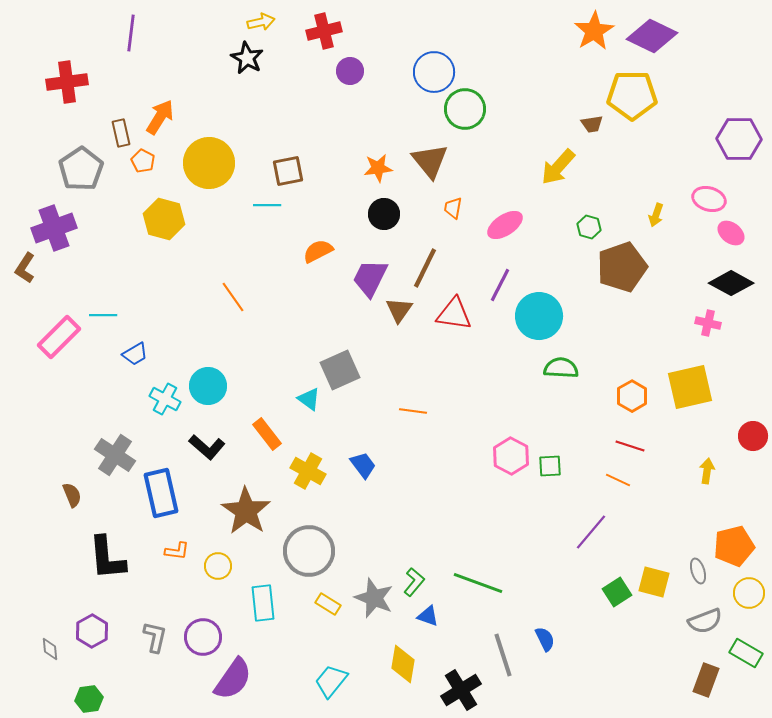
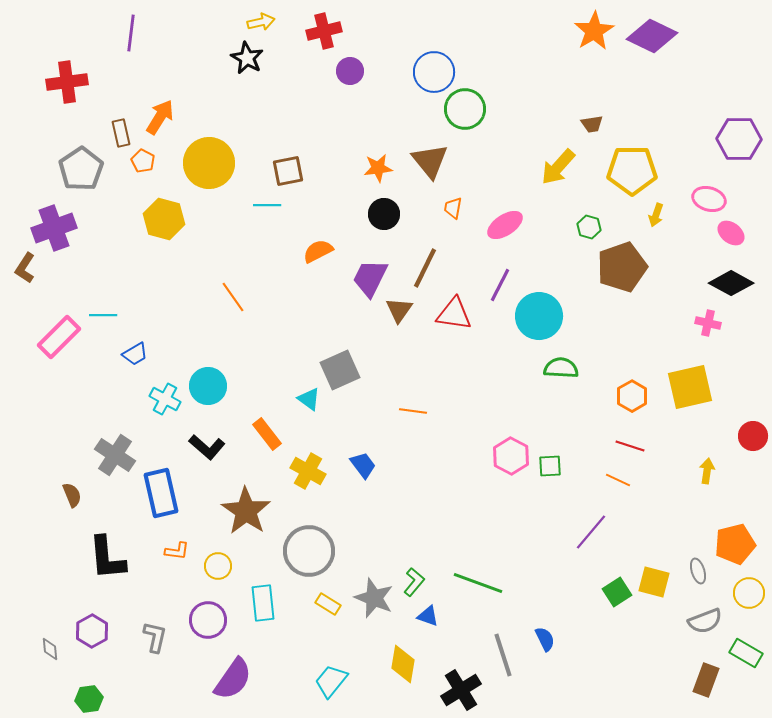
yellow pentagon at (632, 95): moved 75 px down
orange pentagon at (734, 546): moved 1 px right, 2 px up
purple circle at (203, 637): moved 5 px right, 17 px up
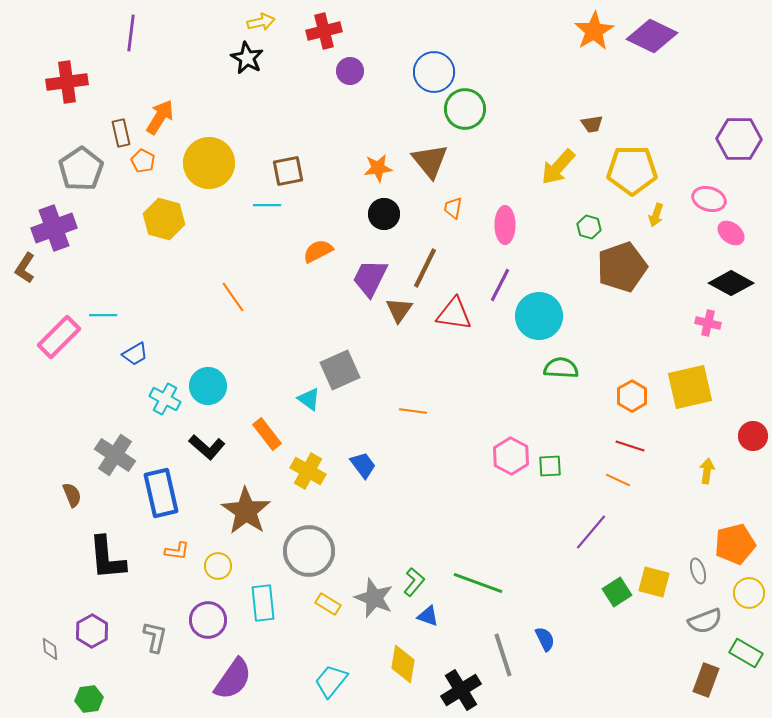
pink ellipse at (505, 225): rotated 57 degrees counterclockwise
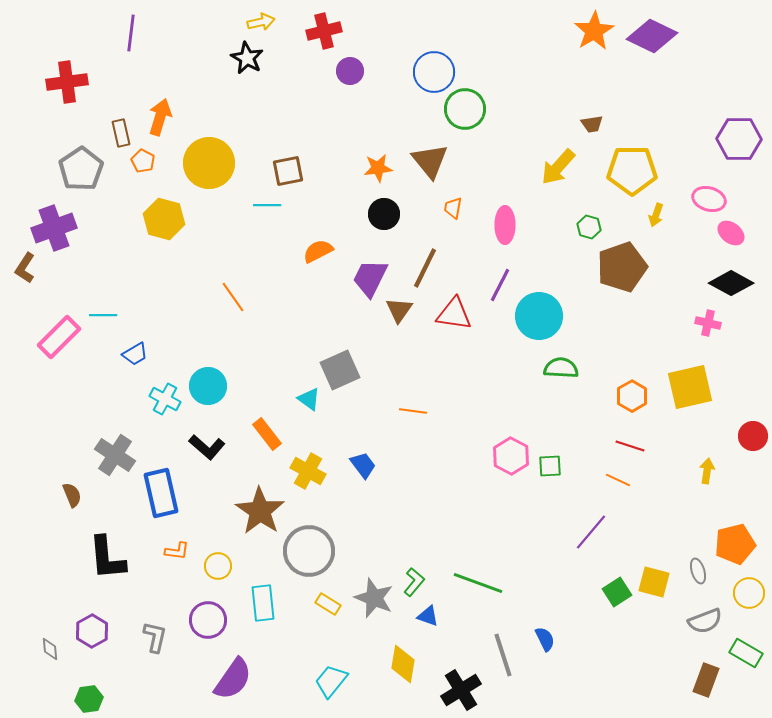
orange arrow at (160, 117): rotated 15 degrees counterclockwise
brown star at (246, 511): moved 14 px right
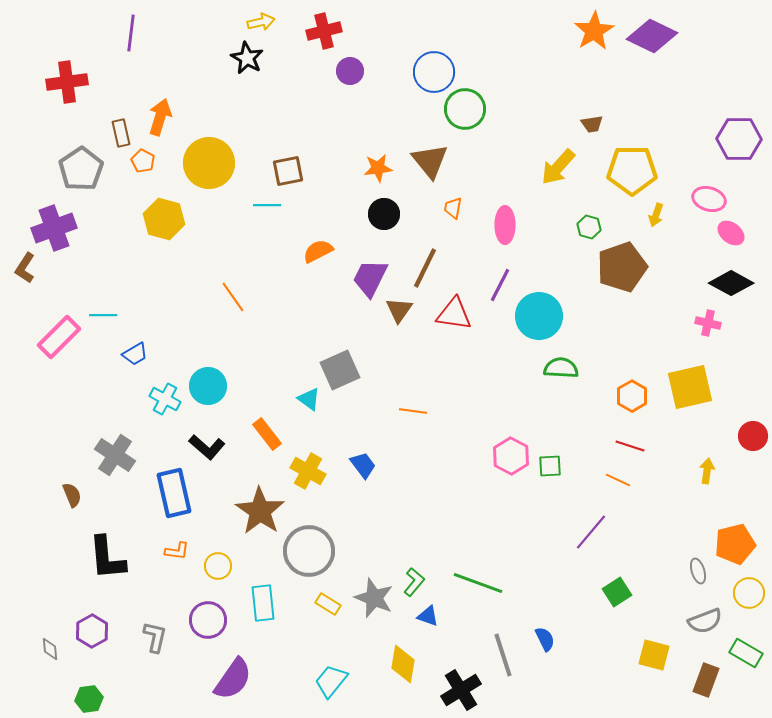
blue rectangle at (161, 493): moved 13 px right
yellow square at (654, 582): moved 73 px down
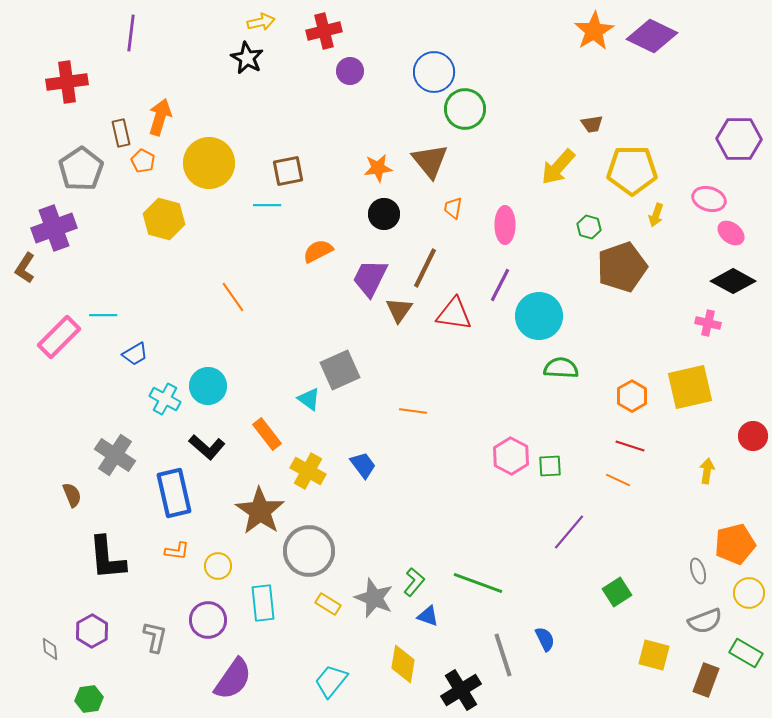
black diamond at (731, 283): moved 2 px right, 2 px up
purple line at (591, 532): moved 22 px left
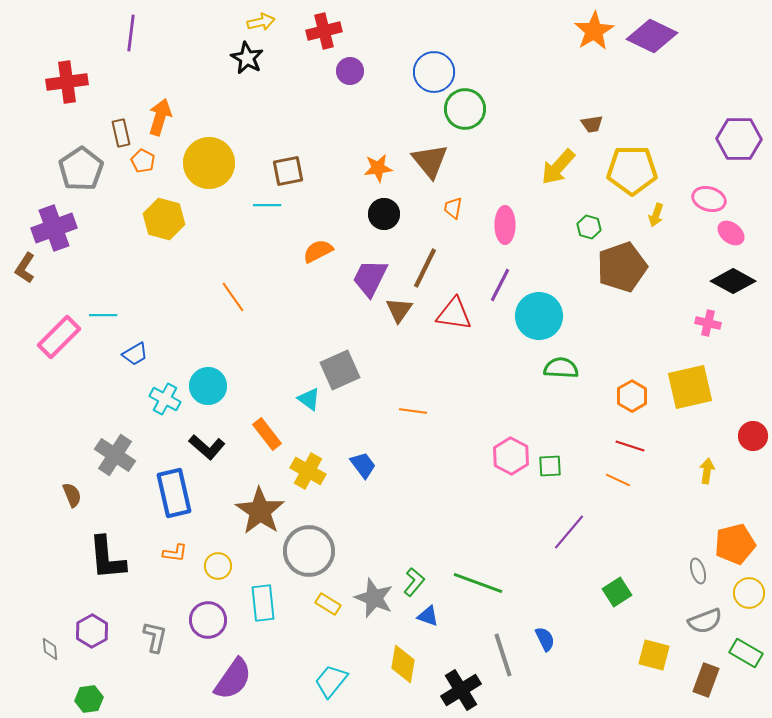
orange L-shape at (177, 551): moved 2 px left, 2 px down
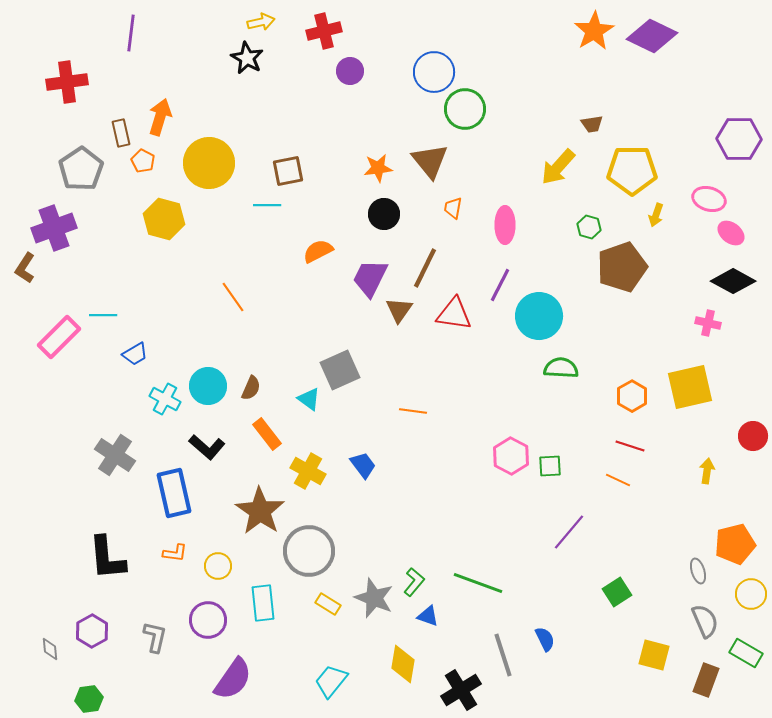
brown semicircle at (72, 495): moved 179 px right, 107 px up; rotated 45 degrees clockwise
yellow circle at (749, 593): moved 2 px right, 1 px down
gray semicircle at (705, 621): rotated 92 degrees counterclockwise
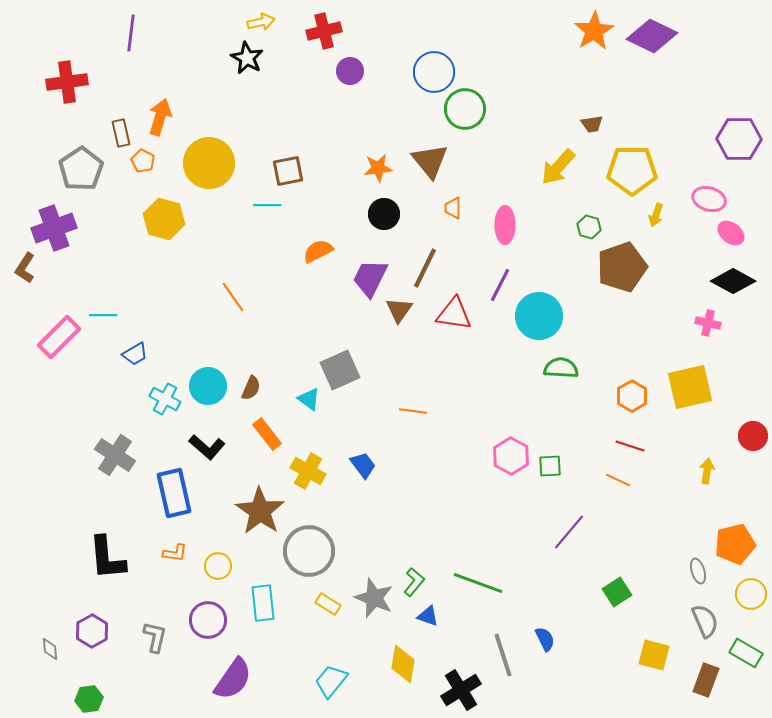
orange trapezoid at (453, 208): rotated 10 degrees counterclockwise
